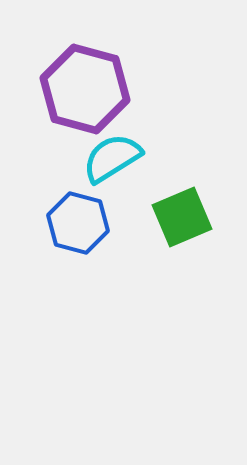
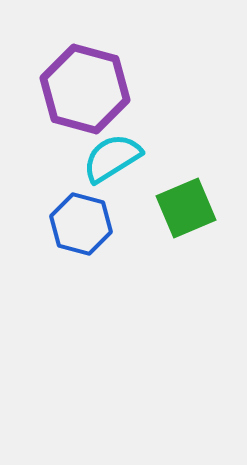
green square: moved 4 px right, 9 px up
blue hexagon: moved 3 px right, 1 px down
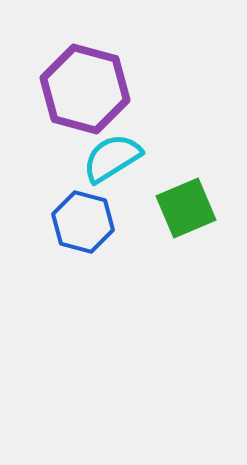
blue hexagon: moved 2 px right, 2 px up
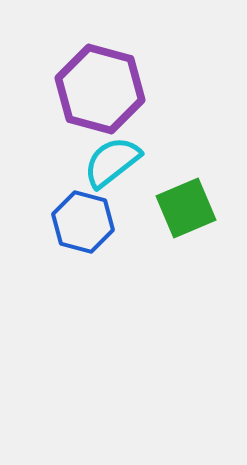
purple hexagon: moved 15 px right
cyan semicircle: moved 4 px down; rotated 6 degrees counterclockwise
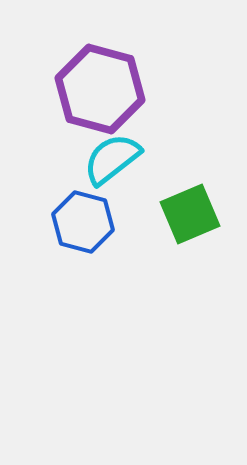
cyan semicircle: moved 3 px up
green square: moved 4 px right, 6 px down
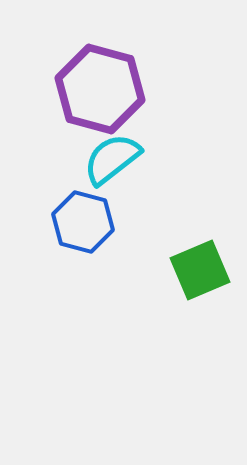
green square: moved 10 px right, 56 px down
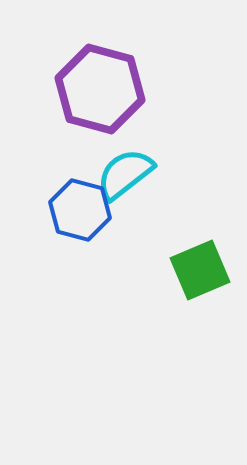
cyan semicircle: moved 13 px right, 15 px down
blue hexagon: moved 3 px left, 12 px up
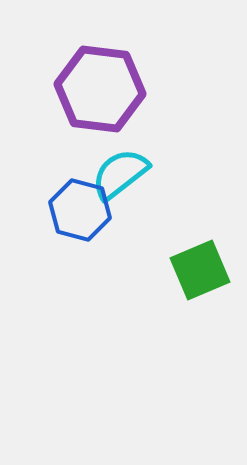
purple hexagon: rotated 8 degrees counterclockwise
cyan semicircle: moved 5 px left
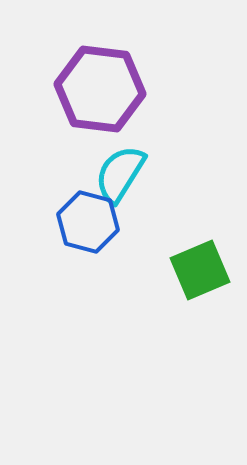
cyan semicircle: rotated 20 degrees counterclockwise
blue hexagon: moved 8 px right, 12 px down
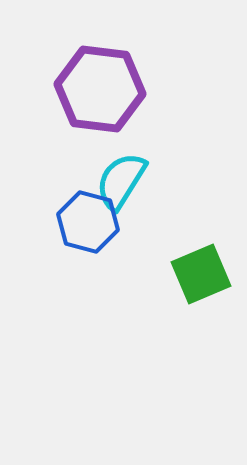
cyan semicircle: moved 1 px right, 7 px down
green square: moved 1 px right, 4 px down
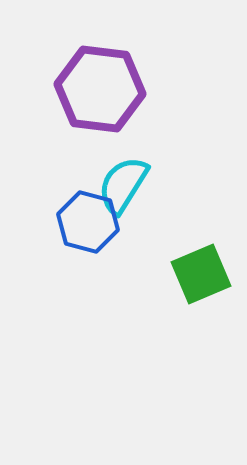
cyan semicircle: moved 2 px right, 4 px down
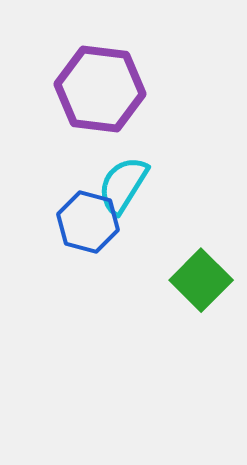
green square: moved 6 px down; rotated 22 degrees counterclockwise
